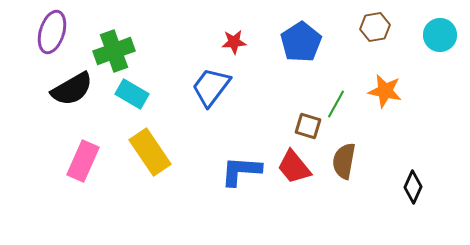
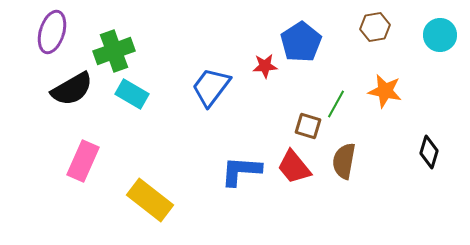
red star: moved 31 px right, 24 px down
yellow rectangle: moved 48 px down; rotated 18 degrees counterclockwise
black diamond: moved 16 px right, 35 px up; rotated 8 degrees counterclockwise
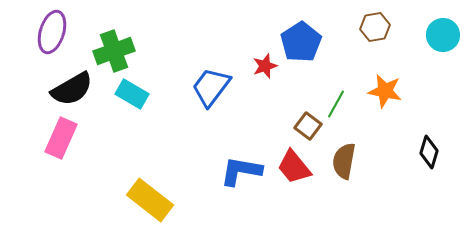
cyan circle: moved 3 px right
red star: rotated 15 degrees counterclockwise
brown square: rotated 20 degrees clockwise
pink rectangle: moved 22 px left, 23 px up
blue L-shape: rotated 6 degrees clockwise
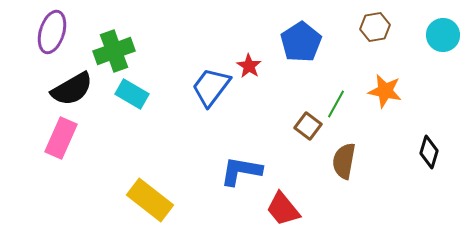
red star: moved 16 px left; rotated 20 degrees counterclockwise
red trapezoid: moved 11 px left, 42 px down
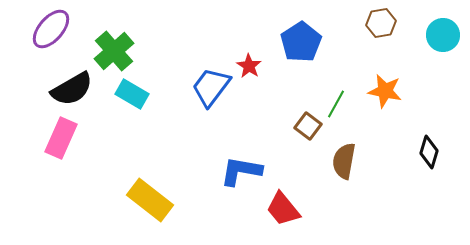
brown hexagon: moved 6 px right, 4 px up
purple ellipse: moved 1 px left, 3 px up; rotated 24 degrees clockwise
green cross: rotated 21 degrees counterclockwise
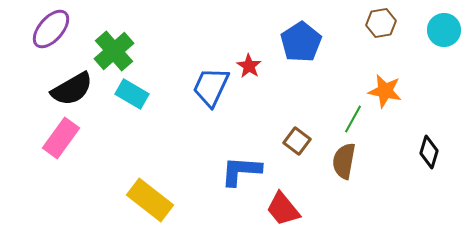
cyan circle: moved 1 px right, 5 px up
blue trapezoid: rotated 12 degrees counterclockwise
green line: moved 17 px right, 15 px down
brown square: moved 11 px left, 15 px down
pink rectangle: rotated 12 degrees clockwise
blue L-shape: rotated 6 degrees counterclockwise
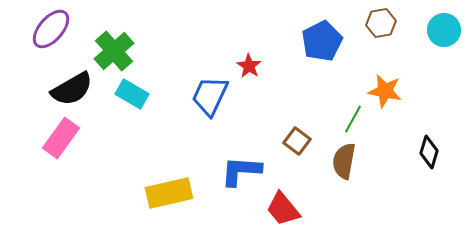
blue pentagon: moved 21 px right, 1 px up; rotated 6 degrees clockwise
blue trapezoid: moved 1 px left, 9 px down
yellow rectangle: moved 19 px right, 7 px up; rotated 51 degrees counterclockwise
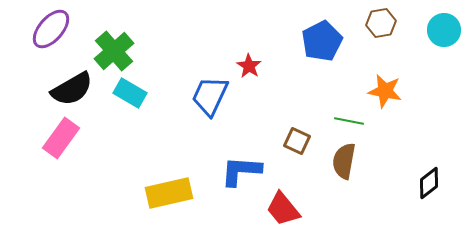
cyan rectangle: moved 2 px left, 1 px up
green line: moved 4 px left, 2 px down; rotated 72 degrees clockwise
brown square: rotated 12 degrees counterclockwise
black diamond: moved 31 px down; rotated 36 degrees clockwise
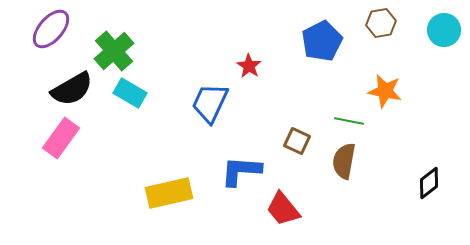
blue trapezoid: moved 7 px down
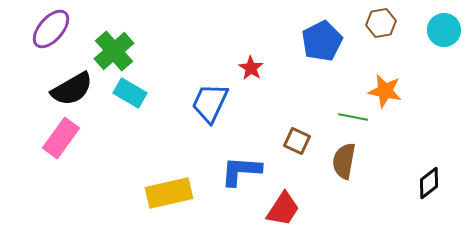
red star: moved 2 px right, 2 px down
green line: moved 4 px right, 4 px up
red trapezoid: rotated 108 degrees counterclockwise
